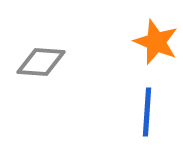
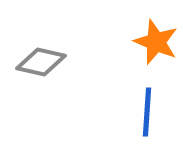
gray diamond: rotated 9 degrees clockwise
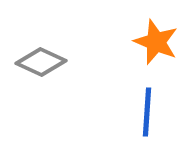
gray diamond: rotated 12 degrees clockwise
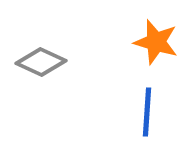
orange star: rotated 6 degrees counterclockwise
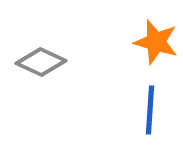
blue line: moved 3 px right, 2 px up
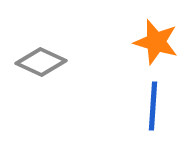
blue line: moved 3 px right, 4 px up
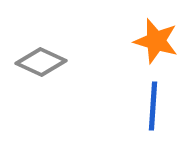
orange star: moved 1 px up
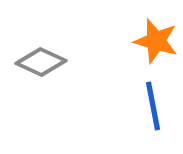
blue line: rotated 15 degrees counterclockwise
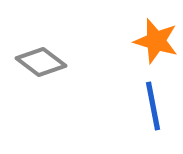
gray diamond: rotated 12 degrees clockwise
